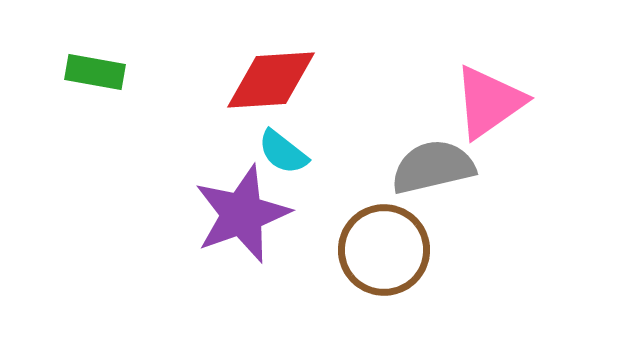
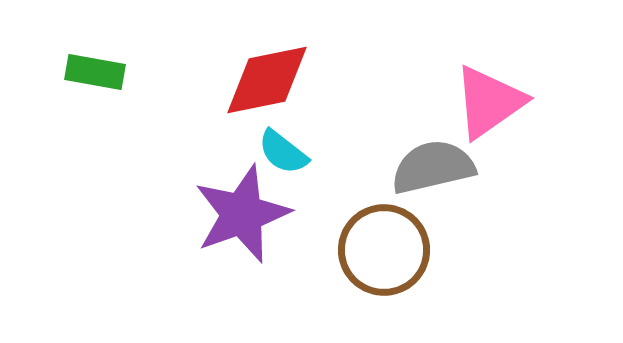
red diamond: moved 4 px left; rotated 8 degrees counterclockwise
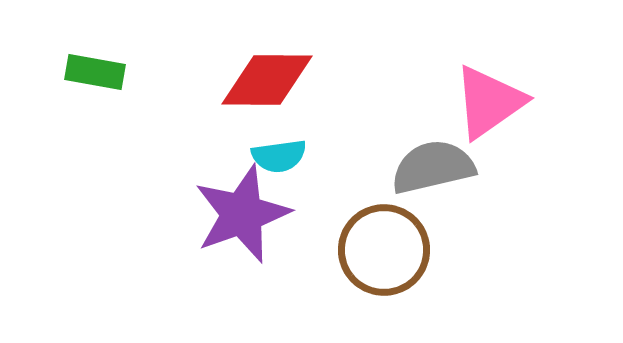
red diamond: rotated 12 degrees clockwise
cyan semicircle: moved 4 px left, 4 px down; rotated 46 degrees counterclockwise
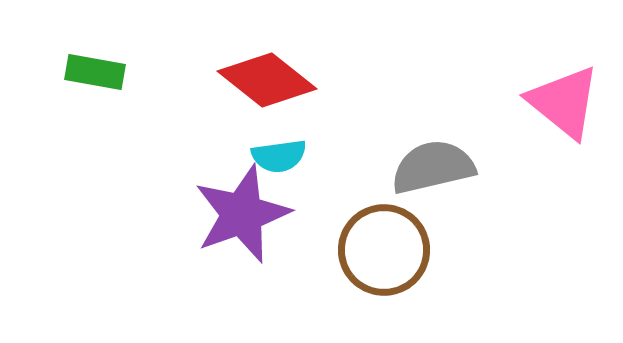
red diamond: rotated 38 degrees clockwise
pink triangle: moved 75 px right; rotated 46 degrees counterclockwise
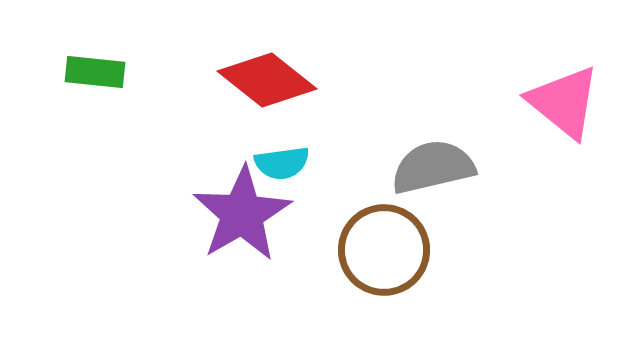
green rectangle: rotated 4 degrees counterclockwise
cyan semicircle: moved 3 px right, 7 px down
purple star: rotated 10 degrees counterclockwise
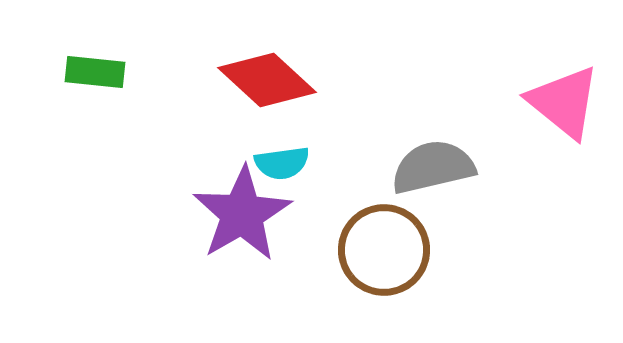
red diamond: rotated 4 degrees clockwise
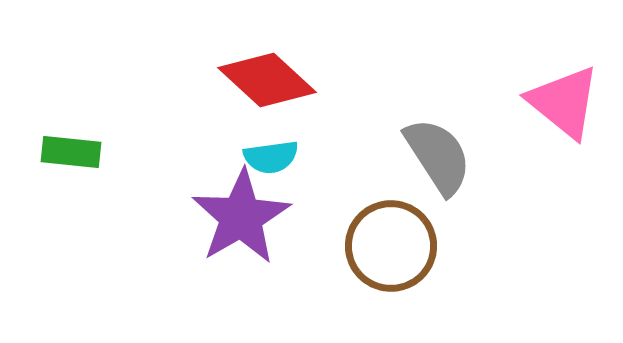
green rectangle: moved 24 px left, 80 px down
cyan semicircle: moved 11 px left, 6 px up
gray semicircle: moved 5 px right, 11 px up; rotated 70 degrees clockwise
purple star: moved 1 px left, 3 px down
brown circle: moved 7 px right, 4 px up
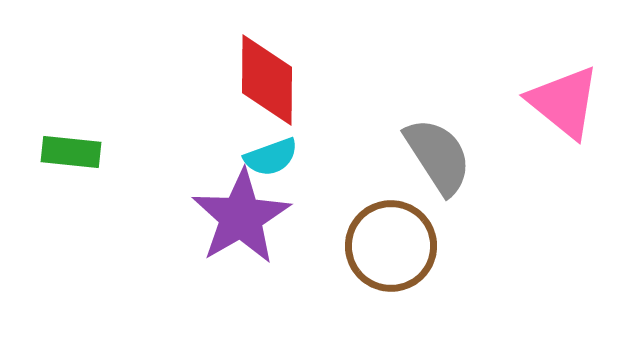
red diamond: rotated 48 degrees clockwise
cyan semicircle: rotated 12 degrees counterclockwise
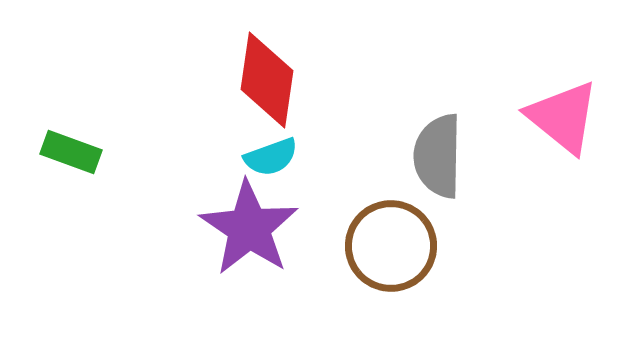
red diamond: rotated 8 degrees clockwise
pink triangle: moved 1 px left, 15 px down
green rectangle: rotated 14 degrees clockwise
gray semicircle: rotated 146 degrees counterclockwise
purple star: moved 8 px right, 11 px down; rotated 8 degrees counterclockwise
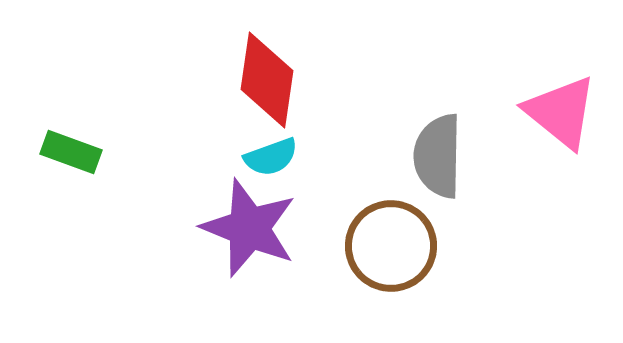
pink triangle: moved 2 px left, 5 px up
purple star: rotated 12 degrees counterclockwise
